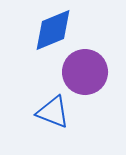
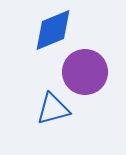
blue triangle: moved 3 px up; rotated 36 degrees counterclockwise
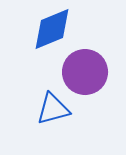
blue diamond: moved 1 px left, 1 px up
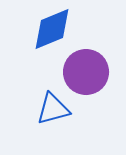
purple circle: moved 1 px right
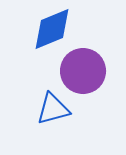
purple circle: moved 3 px left, 1 px up
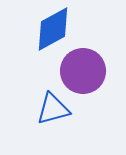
blue diamond: moved 1 px right; rotated 6 degrees counterclockwise
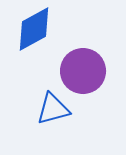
blue diamond: moved 19 px left
